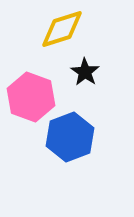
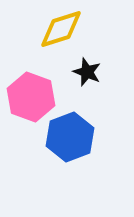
yellow diamond: moved 1 px left
black star: moved 2 px right; rotated 12 degrees counterclockwise
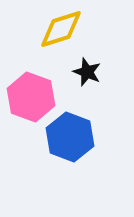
blue hexagon: rotated 18 degrees counterclockwise
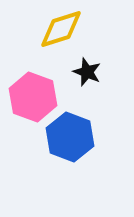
pink hexagon: moved 2 px right
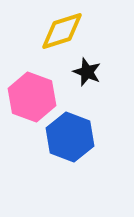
yellow diamond: moved 1 px right, 2 px down
pink hexagon: moved 1 px left
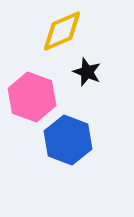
yellow diamond: rotated 6 degrees counterclockwise
blue hexagon: moved 2 px left, 3 px down
